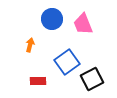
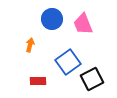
blue square: moved 1 px right
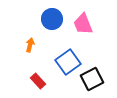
red rectangle: rotated 49 degrees clockwise
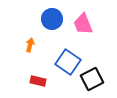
blue square: rotated 20 degrees counterclockwise
red rectangle: rotated 35 degrees counterclockwise
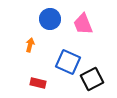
blue circle: moved 2 px left
blue square: rotated 10 degrees counterclockwise
red rectangle: moved 2 px down
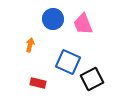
blue circle: moved 3 px right
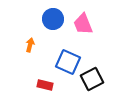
red rectangle: moved 7 px right, 2 px down
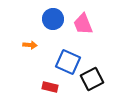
orange arrow: rotated 80 degrees clockwise
red rectangle: moved 5 px right, 2 px down
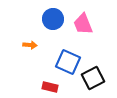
black square: moved 1 px right, 1 px up
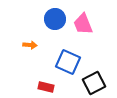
blue circle: moved 2 px right
black square: moved 1 px right, 5 px down
red rectangle: moved 4 px left
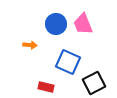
blue circle: moved 1 px right, 5 px down
